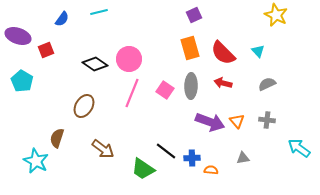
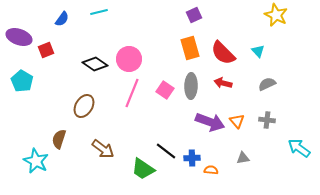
purple ellipse: moved 1 px right, 1 px down
brown semicircle: moved 2 px right, 1 px down
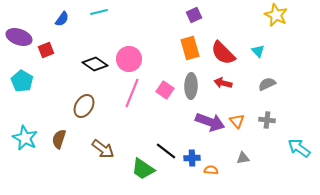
cyan star: moved 11 px left, 23 px up
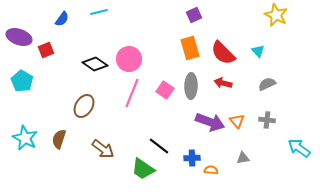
black line: moved 7 px left, 5 px up
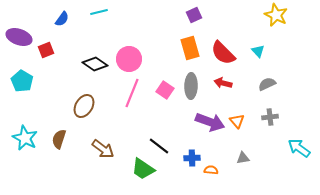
gray cross: moved 3 px right, 3 px up; rotated 14 degrees counterclockwise
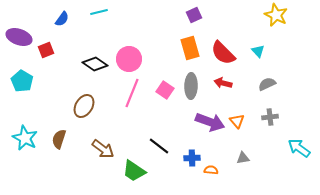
green trapezoid: moved 9 px left, 2 px down
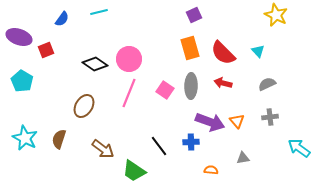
pink line: moved 3 px left
black line: rotated 15 degrees clockwise
blue cross: moved 1 px left, 16 px up
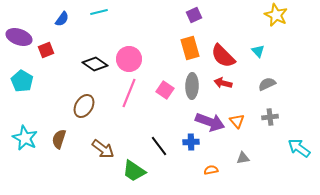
red semicircle: moved 3 px down
gray ellipse: moved 1 px right
orange semicircle: rotated 16 degrees counterclockwise
